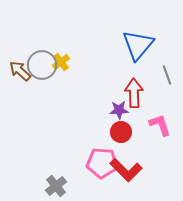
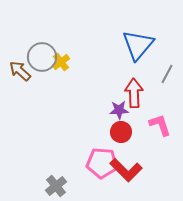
gray circle: moved 8 px up
gray line: moved 1 px up; rotated 48 degrees clockwise
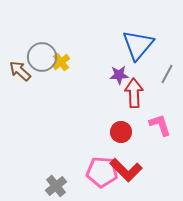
purple star: moved 35 px up
pink pentagon: moved 9 px down
